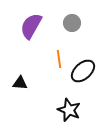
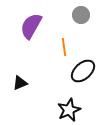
gray circle: moved 9 px right, 8 px up
orange line: moved 5 px right, 12 px up
black triangle: rotated 28 degrees counterclockwise
black star: rotated 25 degrees clockwise
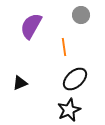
black ellipse: moved 8 px left, 8 px down
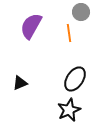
gray circle: moved 3 px up
orange line: moved 5 px right, 14 px up
black ellipse: rotated 15 degrees counterclockwise
